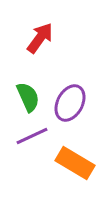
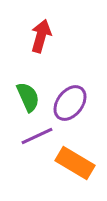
red arrow: moved 1 px right, 2 px up; rotated 20 degrees counterclockwise
purple ellipse: rotated 9 degrees clockwise
purple line: moved 5 px right
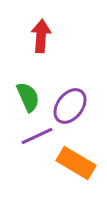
red arrow: rotated 12 degrees counterclockwise
purple ellipse: moved 3 px down
orange rectangle: moved 1 px right
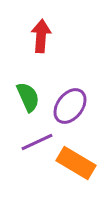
purple line: moved 6 px down
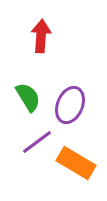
green semicircle: rotated 8 degrees counterclockwise
purple ellipse: moved 1 px up; rotated 15 degrees counterclockwise
purple line: rotated 12 degrees counterclockwise
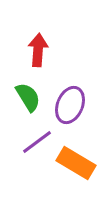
red arrow: moved 3 px left, 14 px down
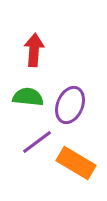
red arrow: moved 4 px left
green semicircle: rotated 52 degrees counterclockwise
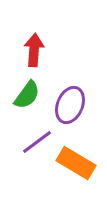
green semicircle: moved 1 px left, 2 px up; rotated 120 degrees clockwise
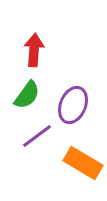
purple ellipse: moved 3 px right
purple line: moved 6 px up
orange rectangle: moved 7 px right
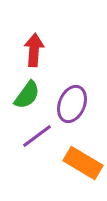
purple ellipse: moved 1 px left, 1 px up
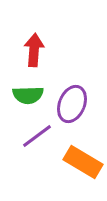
green semicircle: moved 1 px right; rotated 52 degrees clockwise
orange rectangle: moved 1 px up
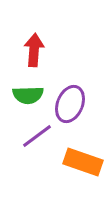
purple ellipse: moved 2 px left
orange rectangle: rotated 12 degrees counterclockwise
